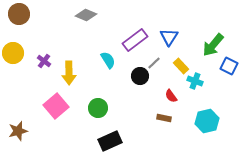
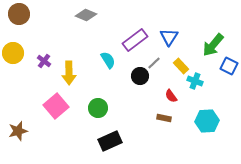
cyan hexagon: rotated 10 degrees clockwise
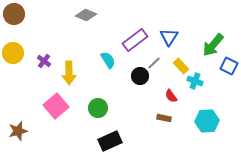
brown circle: moved 5 px left
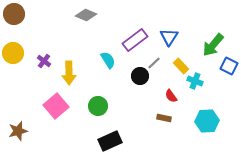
green circle: moved 2 px up
